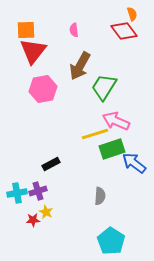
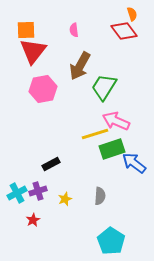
cyan cross: rotated 18 degrees counterclockwise
yellow star: moved 19 px right, 13 px up; rotated 24 degrees clockwise
red star: rotated 24 degrees counterclockwise
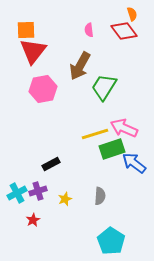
pink semicircle: moved 15 px right
pink arrow: moved 8 px right, 7 px down
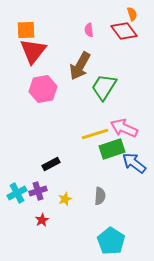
red star: moved 9 px right
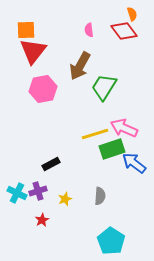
cyan cross: rotated 36 degrees counterclockwise
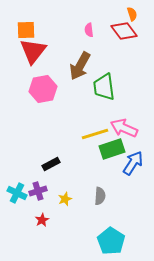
green trapezoid: rotated 40 degrees counterclockwise
blue arrow: moved 1 px left; rotated 85 degrees clockwise
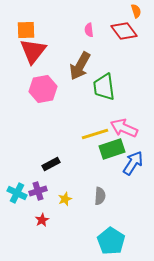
orange semicircle: moved 4 px right, 3 px up
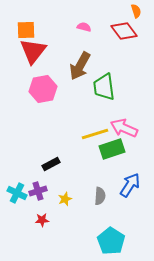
pink semicircle: moved 5 px left, 3 px up; rotated 112 degrees clockwise
blue arrow: moved 3 px left, 22 px down
red star: rotated 24 degrees clockwise
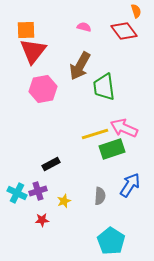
yellow star: moved 1 px left, 2 px down
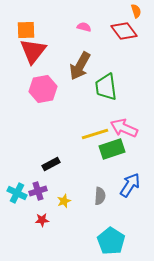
green trapezoid: moved 2 px right
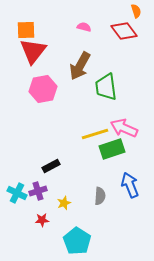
black rectangle: moved 2 px down
blue arrow: rotated 55 degrees counterclockwise
yellow star: moved 2 px down
cyan pentagon: moved 34 px left
